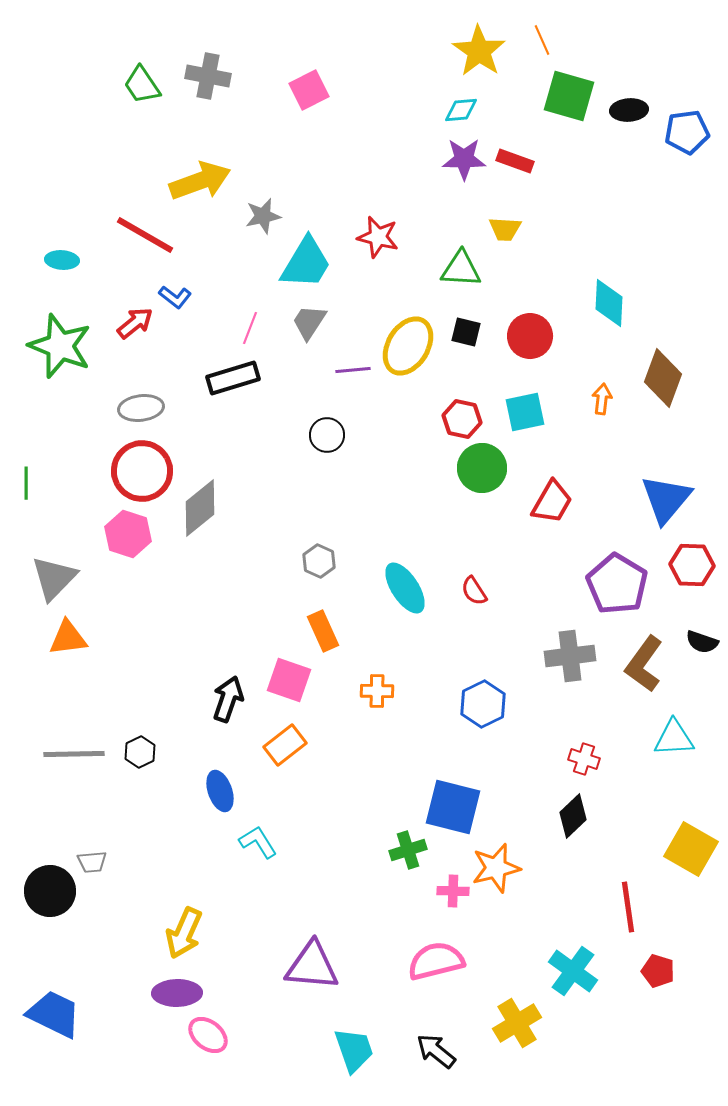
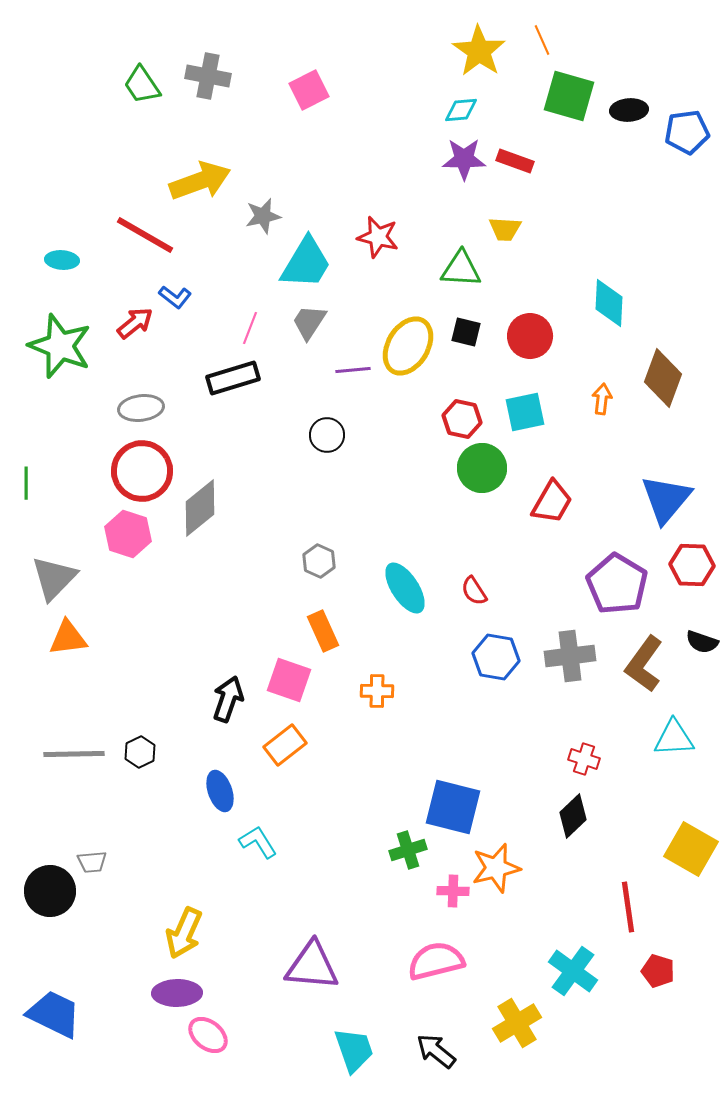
blue hexagon at (483, 704): moved 13 px right, 47 px up; rotated 24 degrees counterclockwise
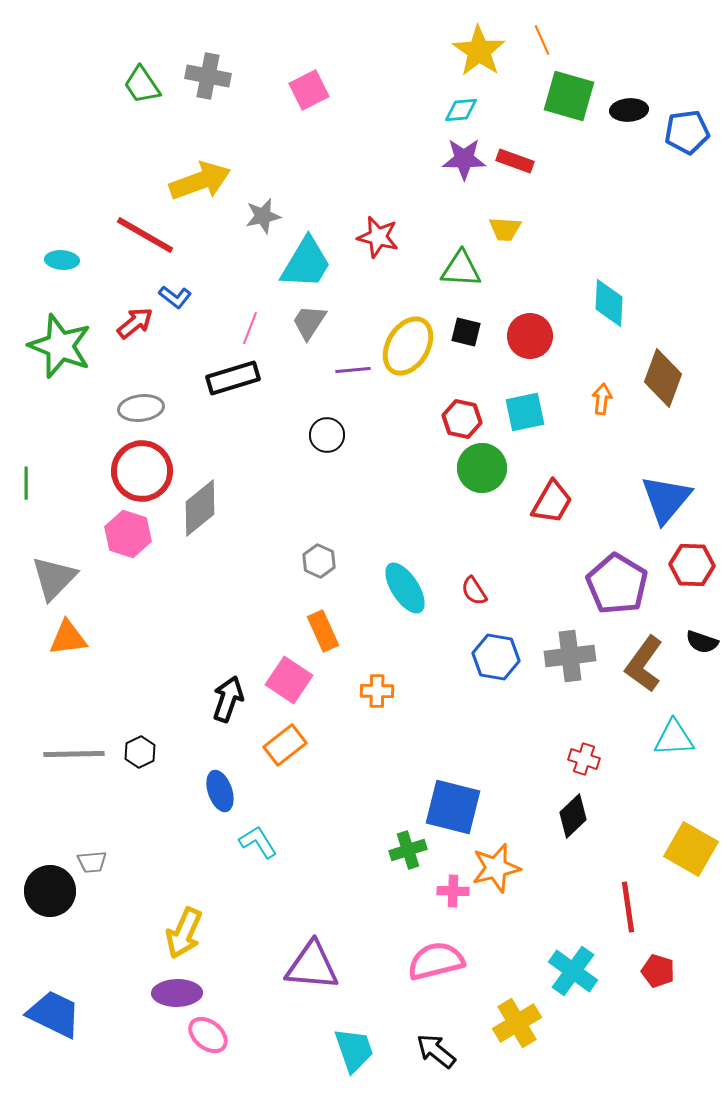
pink square at (289, 680): rotated 15 degrees clockwise
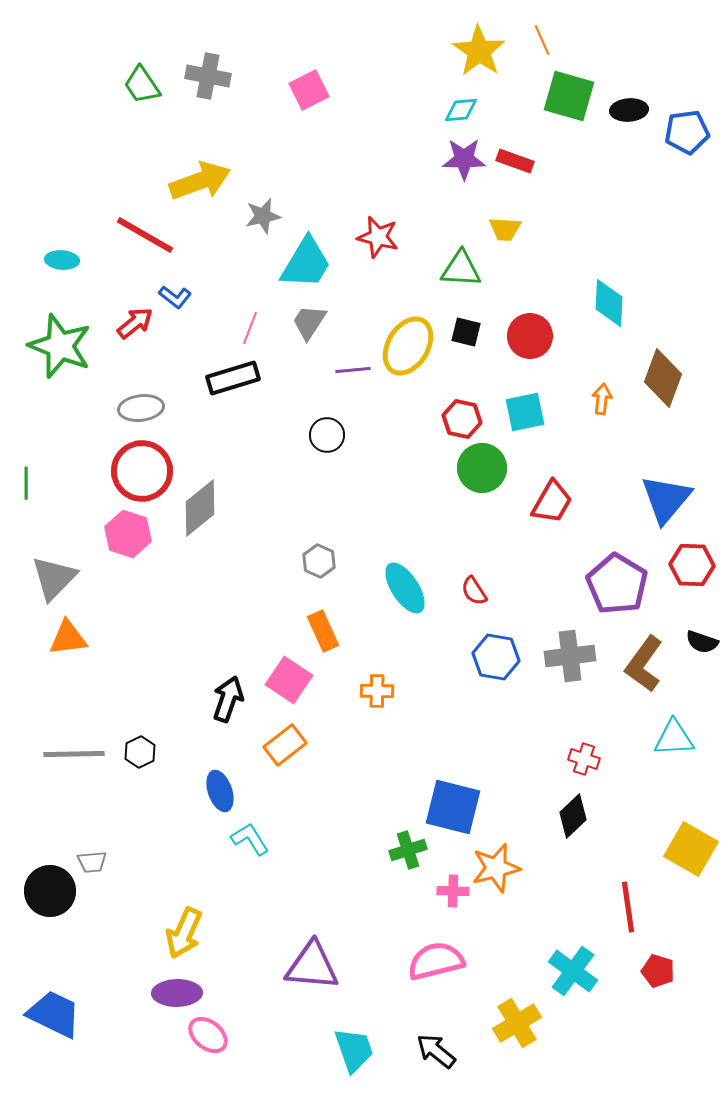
cyan L-shape at (258, 842): moved 8 px left, 3 px up
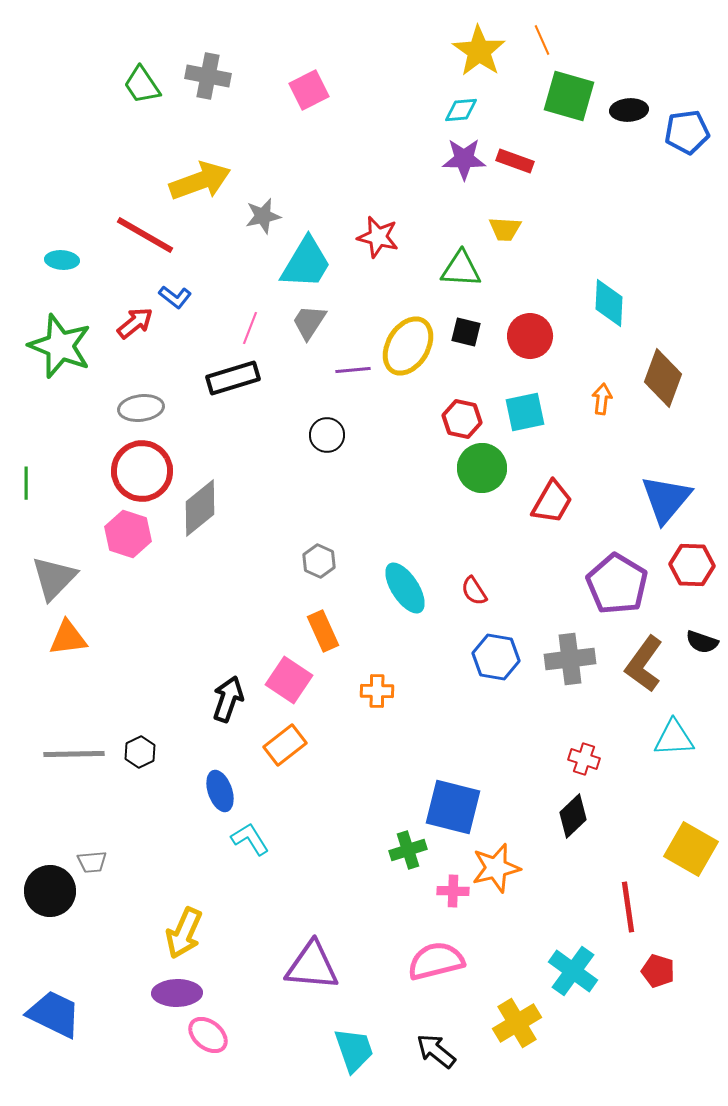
gray cross at (570, 656): moved 3 px down
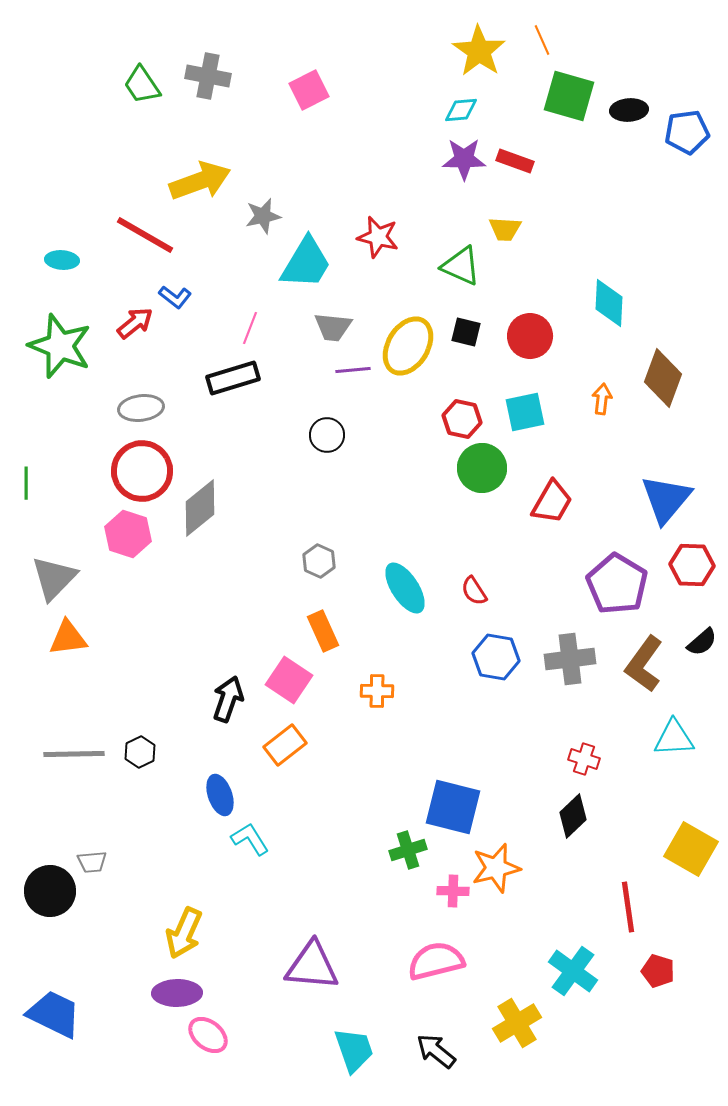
green triangle at (461, 269): moved 3 px up; rotated 21 degrees clockwise
gray trapezoid at (309, 322): moved 24 px right, 5 px down; rotated 117 degrees counterclockwise
black semicircle at (702, 642): rotated 60 degrees counterclockwise
blue ellipse at (220, 791): moved 4 px down
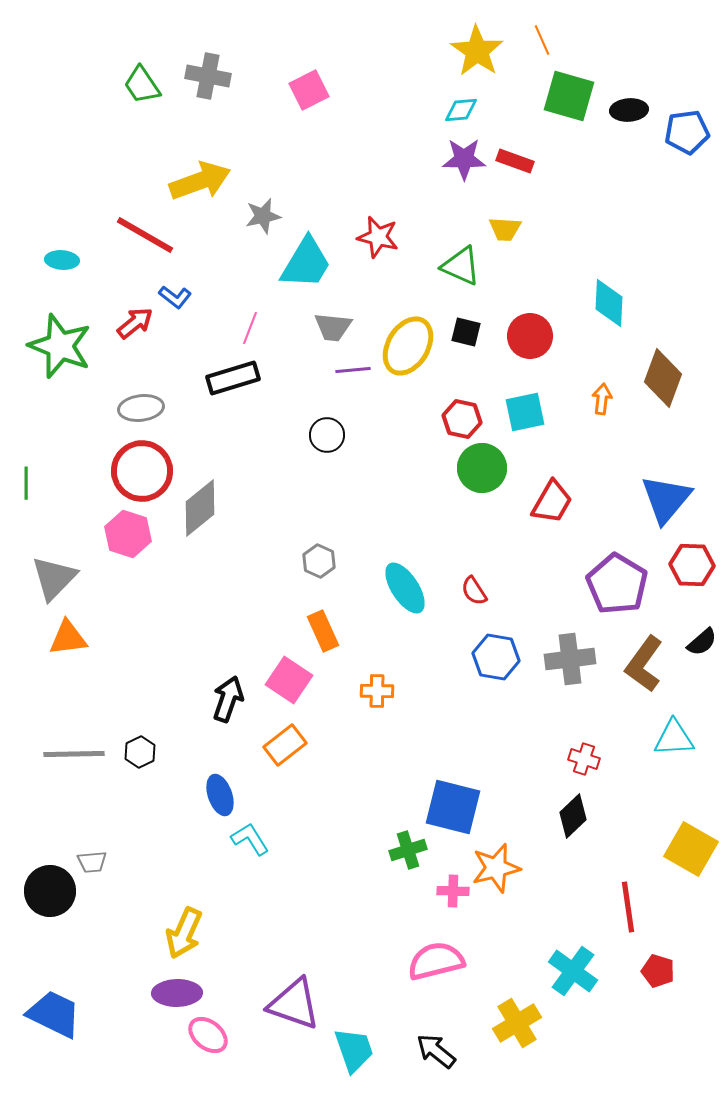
yellow star at (479, 51): moved 2 px left
purple triangle at (312, 966): moved 18 px left, 38 px down; rotated 14 degrees clockwise
